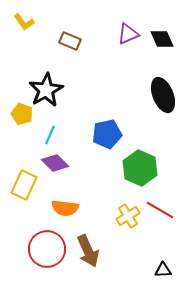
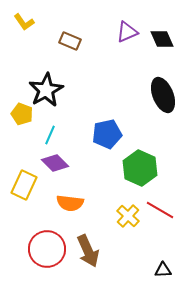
purple triangle: moved 1 px left, 2 px up
orange semicircle: moved 5 px right, 5 px up
yellow cross: rotated 15 degrees counterclockwise
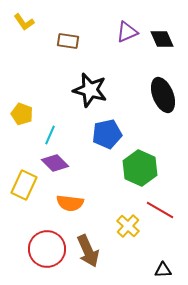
brown rectangle: moved 2 px left; rotated 15 degrees counterclockwise
black star: moved 44 px right; rotated 28 degrees counterclockwise
yellow cross: moved 10 px down
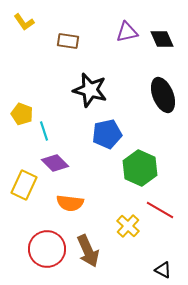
purple triangle: rotated 10 degrees clockwise
cyan line: moved 6 px left, 4 px up; rotated 42 degrees counterclockwise
black triangle: rotated 30 degrees clockwise
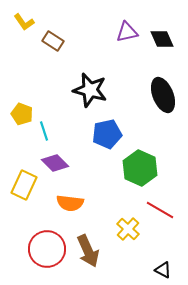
brown rectangle: moved 15 px left; rotated 25 degrees clockwise
yellow cross: moved 3 px down
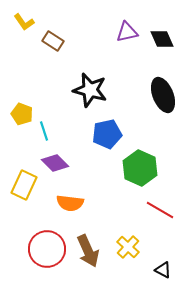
yellow cross: moved 18 px down
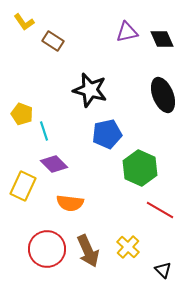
purple diamond: moved 1 px left, 1 px down
yellow rectangle: moved 1 px left, 1 px down
black triangle: rotated 18 degrees clockwise
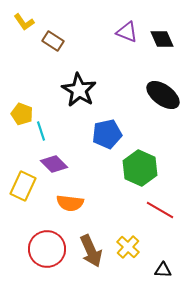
purple triangle: rotated 35 degrees clockwise
black star: moved 11 px left; rotated 16 degrees clockwise
black ellipse: rotated 32 degrees counterclockwise
cyan line: moved 3 px left
brown arrow: moved 3 px right
black triangle: rotated 42 degrees counterclockwise
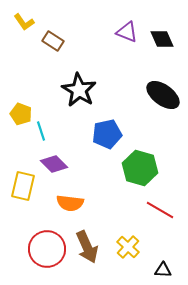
yellow pentagon: moved 1 px left
green hexagon: rotated 8 degrees counterclockwise
yellow rectangle: rotated 12 degrees counterclockwise
brown arrow: moved 4 px left, 4 px up
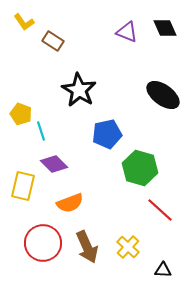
black diamond: moved 3 px right, 11 px up
orange semicircle: rotated 28 degrees counterclockwise
red line: rotated 12 degrees clockwise
red circle: moved 4 px left, 6 px up
